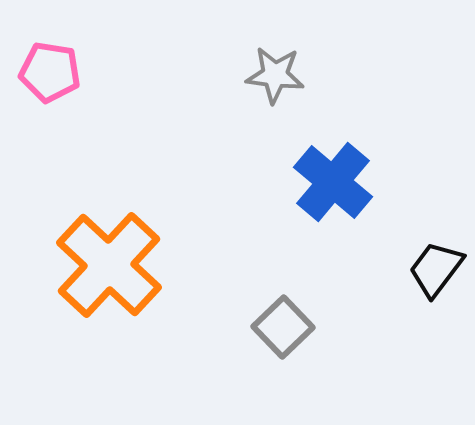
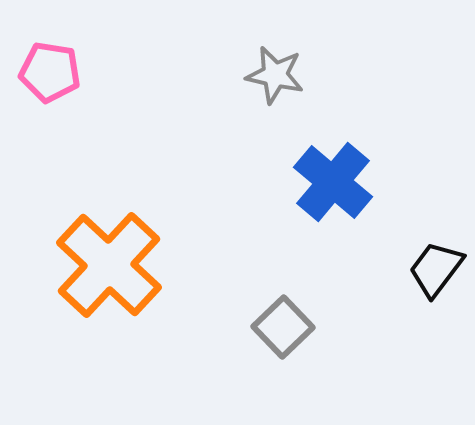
gray star: rotated 6 degrees clockwise
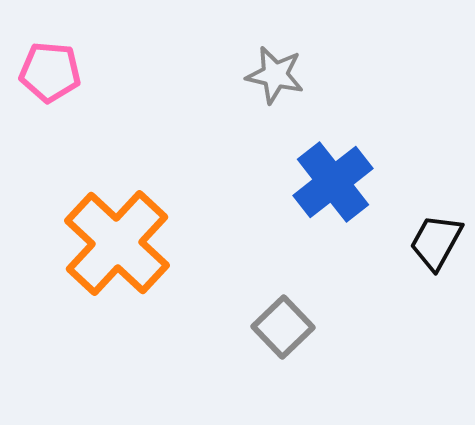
pink pentagon: rotated 4 degrees counterclockwise
blue cross: rotated 12 degrees clockwise
orange cross: moved 8 px right, 22 px up
black trapezoid: moved 27 px up; rotated 8 degrees counterclockwise
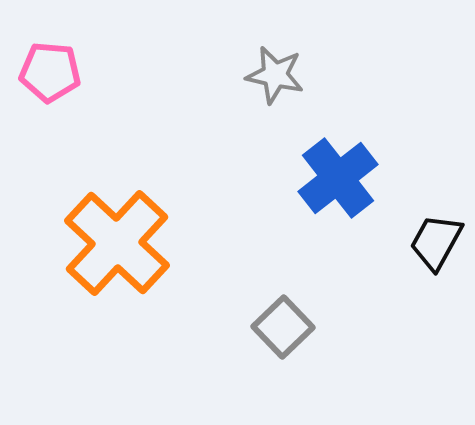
blue cross: moved 5 px right, 4 px up
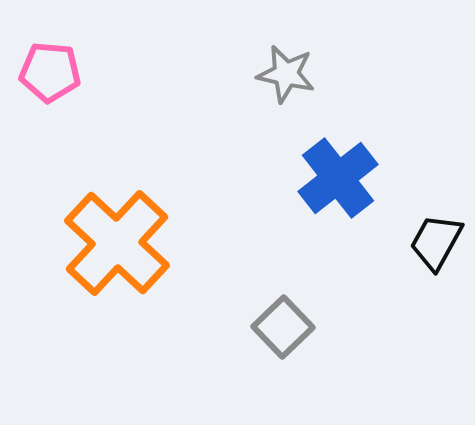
gray star: moved 11 px right, 1 px up
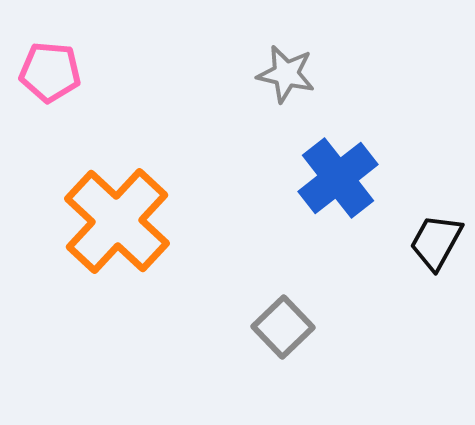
orange cross: moved 22 px up
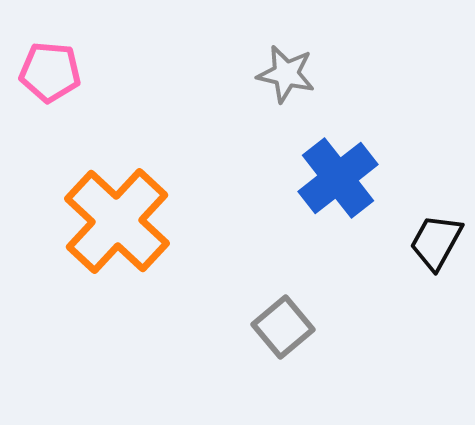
gray square: rotated 4 degrees clockwise
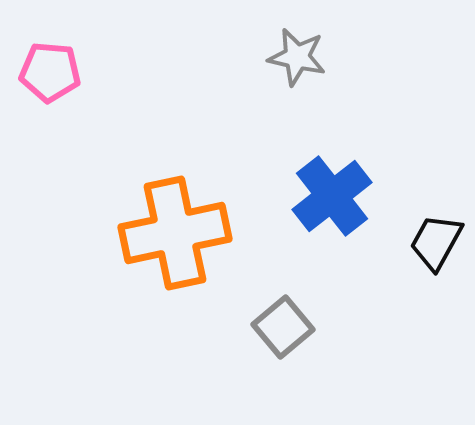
gray star: moved 11 px right, 17 px up
blue cross: moved 6 px left, 18 px down
orange cross: moved 58 px right, 12 px down; rotated 35 degrees clockwise
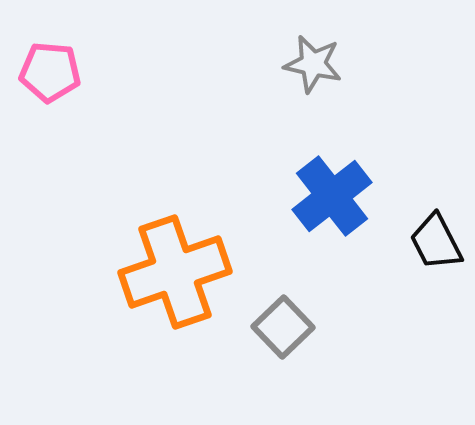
gray star: moved 16 px right, 7 px down
orange cross: moved 39 px down; rotated 7 degrees counterclockwise
black trapezoid: rotated 56 degrees counterclockwise
gray square: rotated 4 degrees counterclockwise
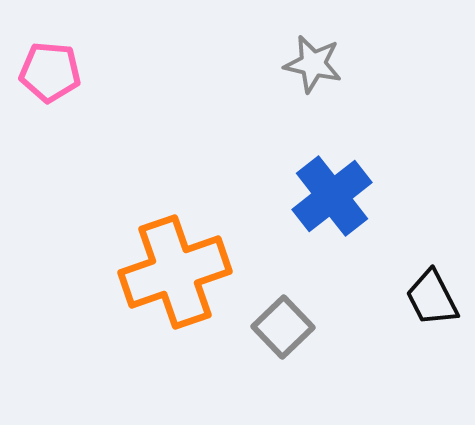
black trapezoid: moved 4 px left, 56 px down
